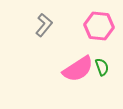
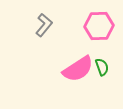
pink hexagon: rotated 8 degrees counterclockwise
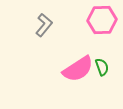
pink hexagon: moved 3 px right, 6 px up
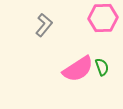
pink hexagon: moved 1 px right, 2 px up
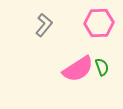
pink hexagon: moved 4 px left, 5 px down
